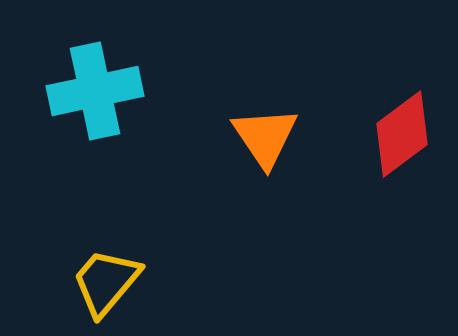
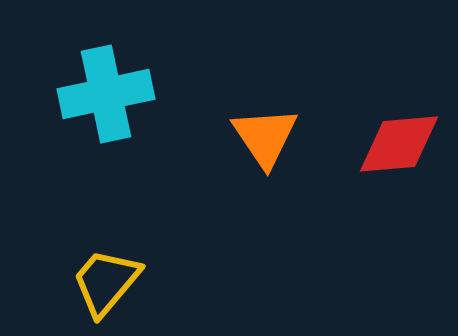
cyan cross: moved 11 px right, 3 px down
red diamond: moved 3 px left, 10 px down; rotated 32 degrees clockwise
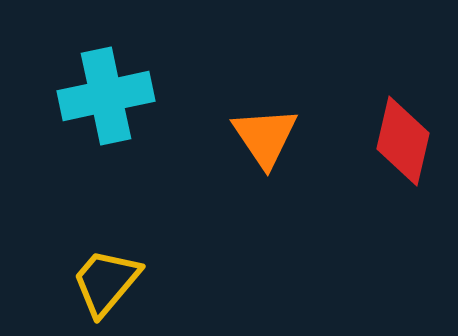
cyan cross: moved 2 px down
red diamond: moved 4 px right, 3 px up; rotated 72 degrees counterclockwise
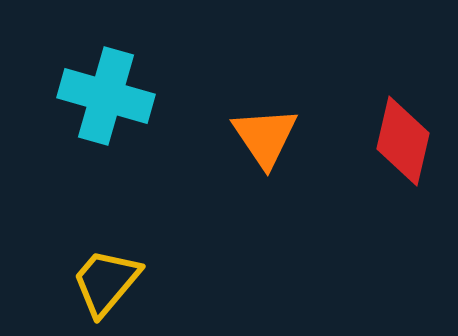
cyan cross: rotated 28 degrees clockwise
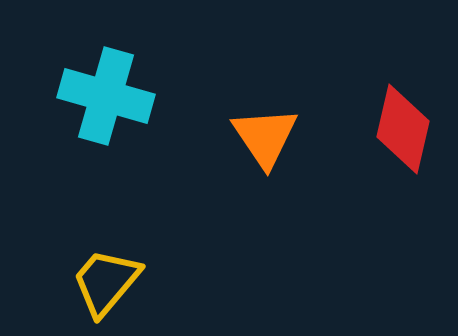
red diamond: moved 12 px up
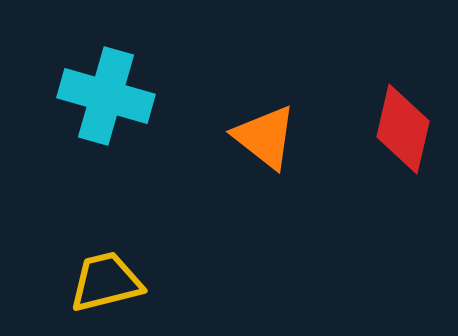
orange triangle: rotated 18 degrees counterclockwise
yellow trapezoid: rotated 36 degrees clockwise
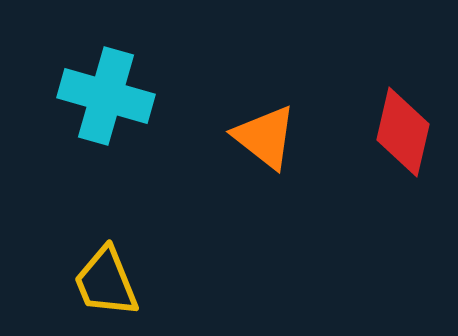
red diamond: moved 3 px down
yellow trapezoid: rotated 98 degrees counterclockwise
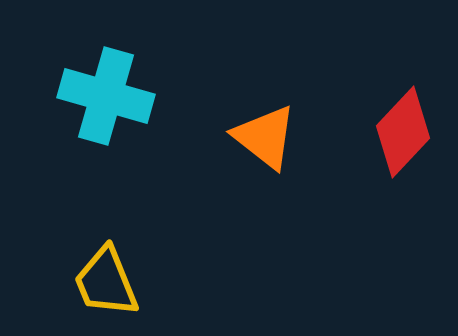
red diamond: rotated 30 degrees clockwise
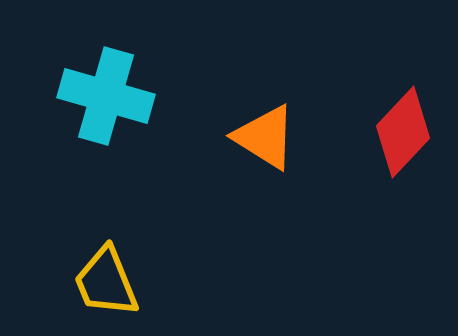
orange triangle: rotated 6 degrees counterclockwise
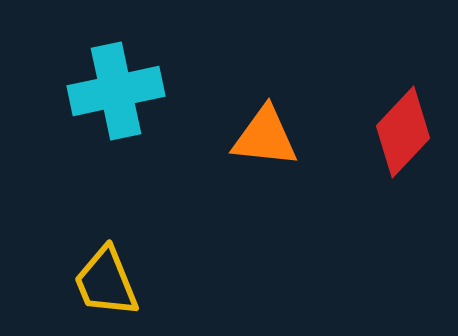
cyan cross: moved 10 px right, 5 px up; rotated 28 degrees counterclockwise
orange triangle: rotated 26 degrees counterclockwise
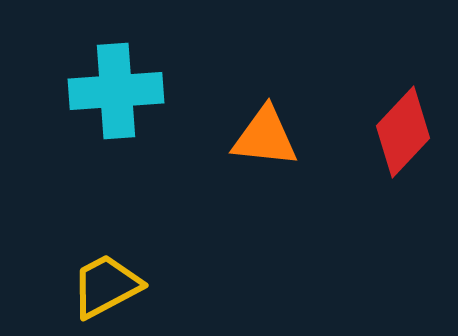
cyan cross: rotated 8 degrees clockwise
yellow trapezoid: moved 4 px down; rotated 84 degrees clockwise
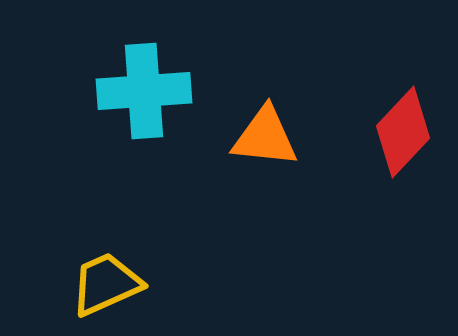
cyan cross: moved 28 px right
yellow trapezoid: moved 2 px up; rotated 4 degrees clockwise
